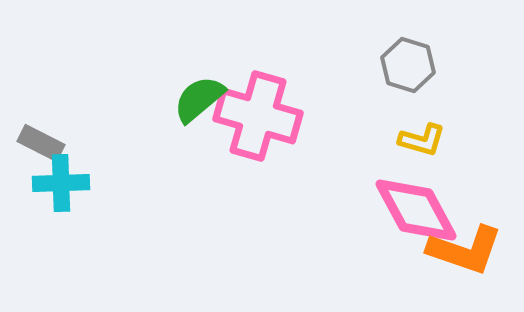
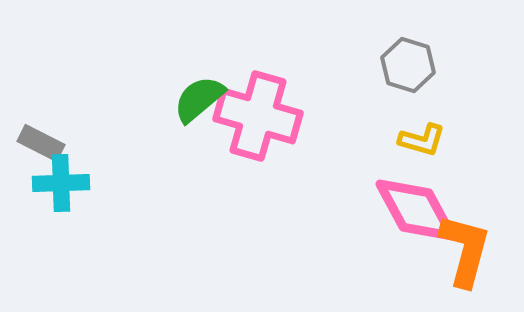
orange L-shape: rotated 94 degrees counterclockwise
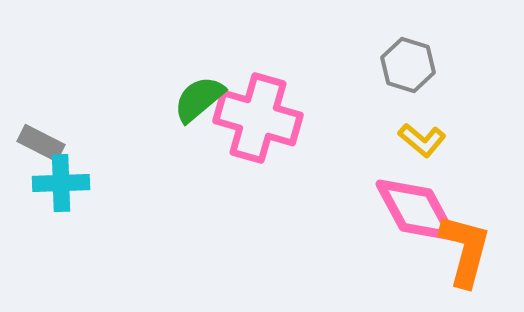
pink cross: moved 2 px down
yellow L-shape: rotated 24 degrees clockwise
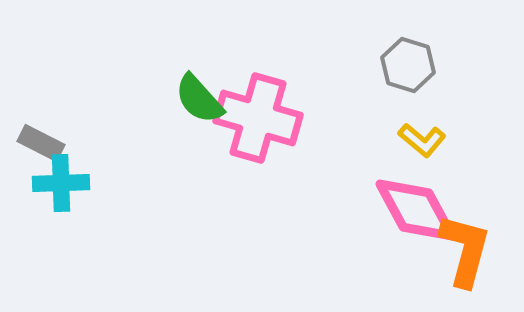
green semicircle: rotated 92 degrees counterclockwise
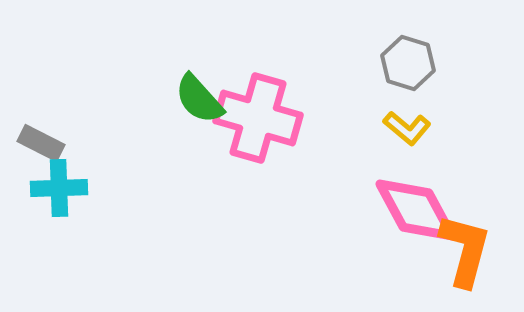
gray hexagon: moved 2 px up
yellow L-shape: moved 15 px left, 12 px up
cyan cross: moved 2 px left, 5 px down
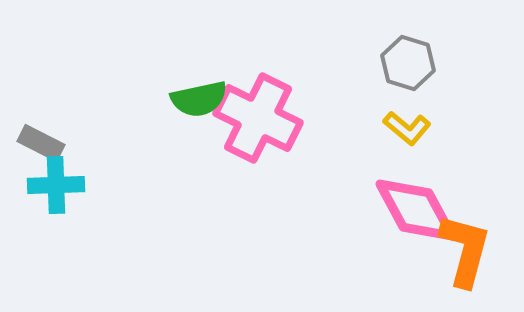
green semicircle: rotated 60 degrees counterclockwise
pink cross: rotated 10 degrees clockwise
cyan cross: moved 3 px left, 3 px up
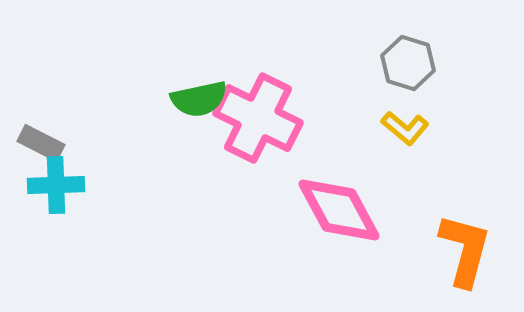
yellow L-shape: moved 2 px left
pink diamond: moved 77 px left
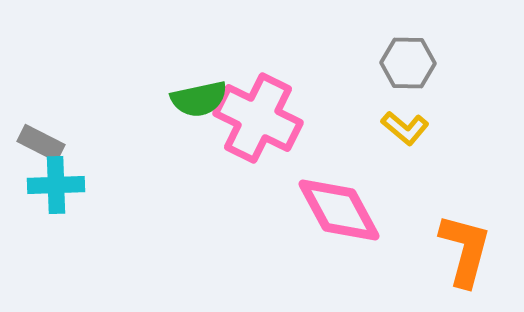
gray hexagon: rotated 16 degrees counterclockwise
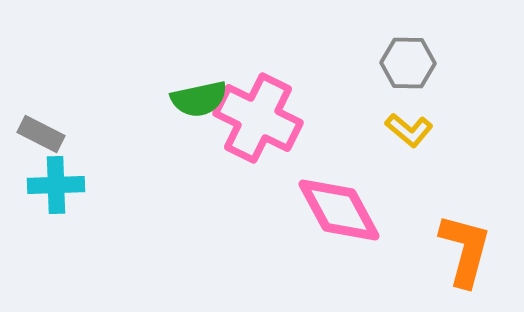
yellow L-shape: moved 4 px right, 2 px down
gray rectangle: moved 9 px up
